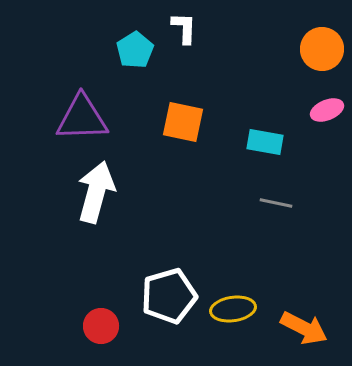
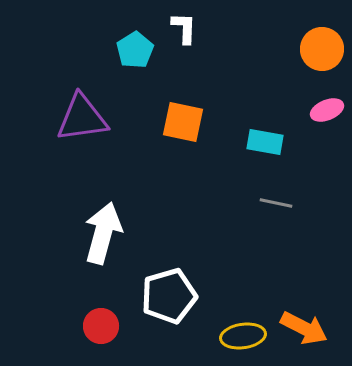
purple triangle: rotated 6 degrees counterclockwise
white arrow: moved 7 px right, 41 px down
yellow ellipse: moved 10 px right, 27 px down
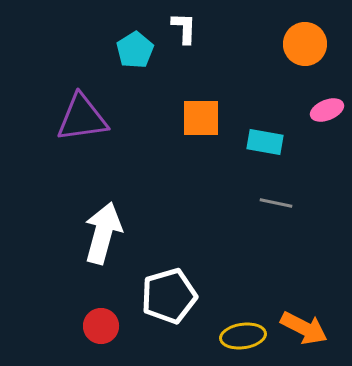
orange circle: moved 17 px left, 5 px up
orange square: moved 18 px right, 4 px up; rotated 12 degrees counterclockwise
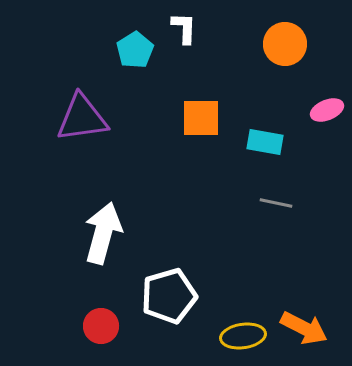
orange circle: moved 20 px left
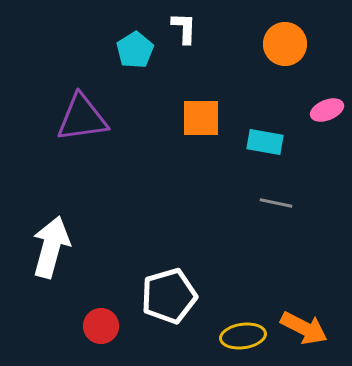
white arrow: moved 52 px left, 14 px down
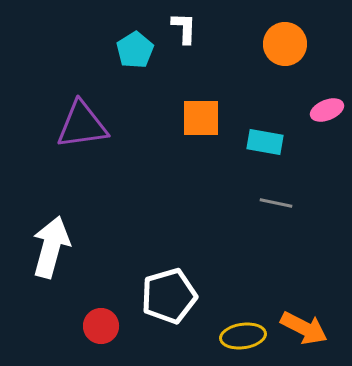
purple triangle: moved 7 px down
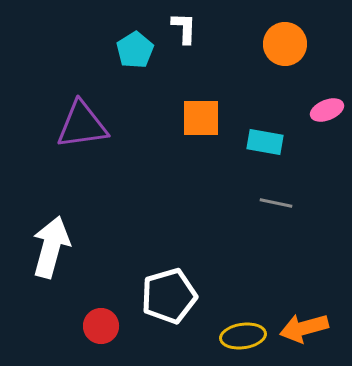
orange arrow: rotated 138 degrees clockwise
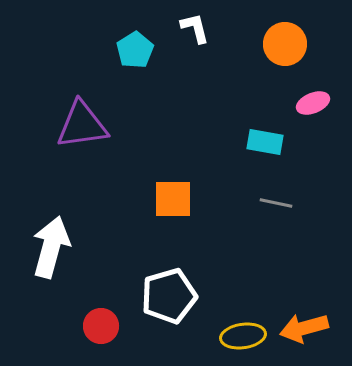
white L-shape: moved 11 px right; rotated 16 degrees counterclockwise
pink ellipse: moved 14 px left, 7 px up
orange square: moved 28 px left, 81 px down
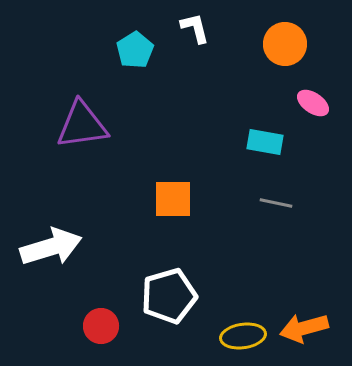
pink ellipse: rotated 56 degrees clockwise
white arrow: rotated 58 degrees clockwise
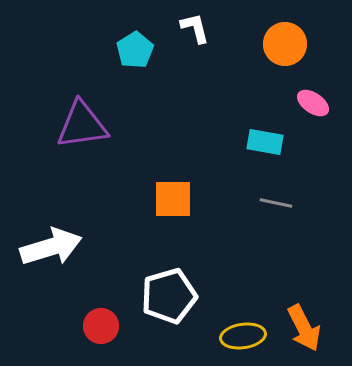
orange arrow: rotated 102 degrees counterclockwise
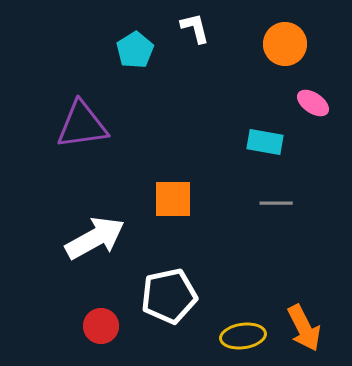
gray line: rotated 12 degrees counterclockwise
white arrow: moved 44 px right, 9 px up; rotated 12 degrees counterclockwise
white pentagon: rotated 4 degrees clockwise
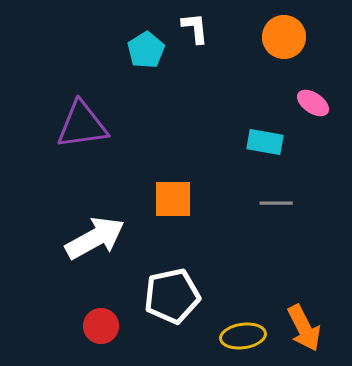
white L-shape: rotated 8 degrees clockwise
orange circle: moved 1 px left, 7 px up
cyan pentagon: moved 11 px right
white pentagon: moved 3 px right
